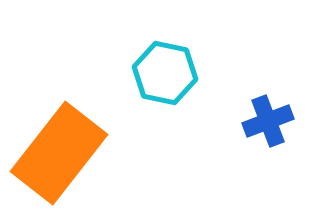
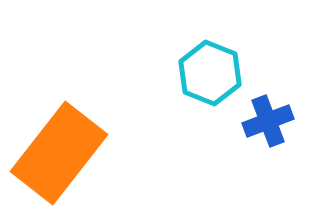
cyan hexagon: moved 45 px right; rotated 10 degrees clockwise
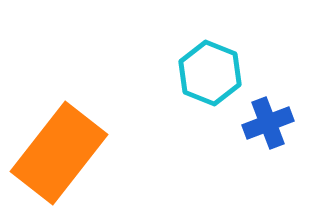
blue cross: moved 2 px down
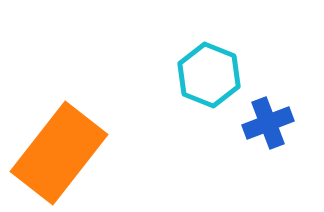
cyan hexagon: moved 1 px left, 2 px down
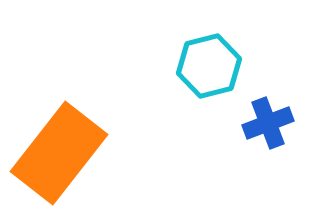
cyan hexagon: moved 9 px up; rotated 24 degrees clockwise
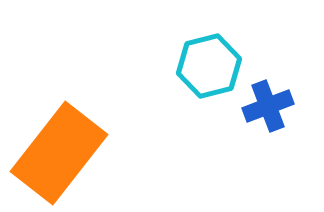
blue cross: moved 17 px up
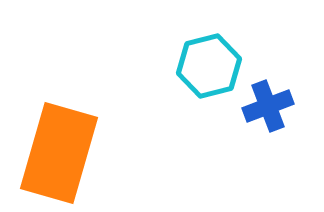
orange rectangle: rotated 22 degrees counterclockwise
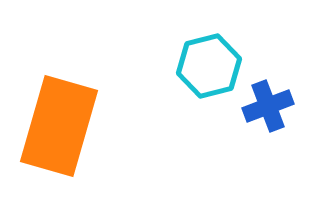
orange rectangle: moved 27 px up
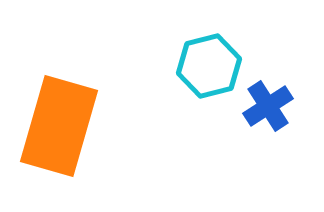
blue cross: rotated 12 degrees counterclockwise
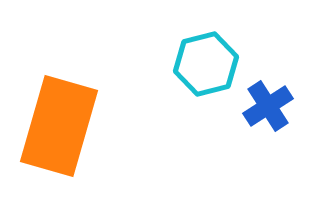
cyan hexagon: moved 3 px left, 2 px up
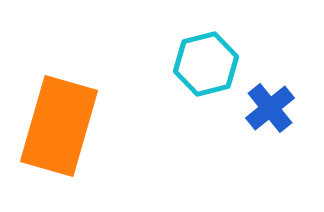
blue cross: moved 2 px right, 2 px down; rotated 6 degrees counterclockwise
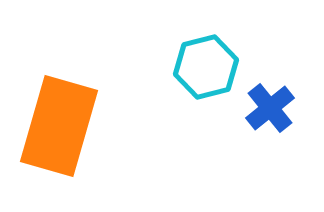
cyan hexagon: moved 3 px down
